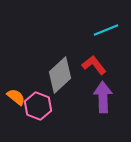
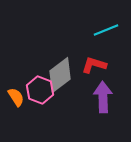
red L-shape: rotated 35 degrees counterclockwise
gray diamond: rotated 6 degrees clockwise
orange semicircle: rotated 18 degrees clockwise
pink hexagon: moved 2 px right, 16 px up
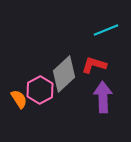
gray diamond: moved 4 px right, 1 px up; rotated 6 degrees counterclockwise
pink hexagon: rotated 12 degrees clockwise
orange semicircle: moved 3 px right, 2 px down
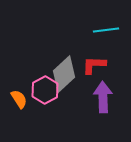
cyan line: rotated 15 degrees clockwise
red L-shape: rotated 15 degrees counterclockwise
pink hexagon: moved 5 px right
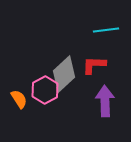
purple arrow: moved 2 px right, 4 px down
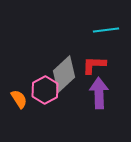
purple arrow: moved 6 px left, 8 px up
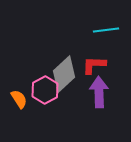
purple arrow: moved 1 px up
